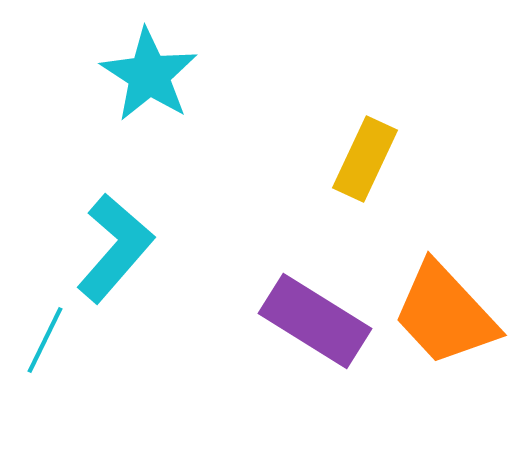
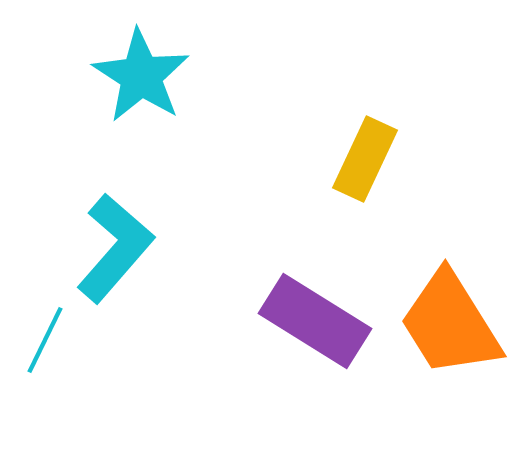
cyan star: moved 8 px left, 1 px down
orange trapezoid: moved 5 px right, 10 px down; rotated 11 degrees clockwise
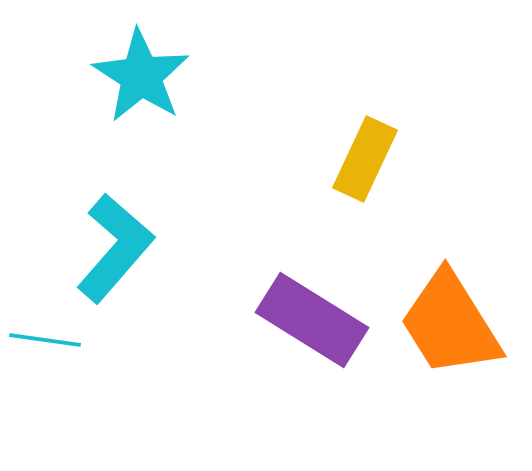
purple rectangle: moved 3 px left, 1 px up
cyan line: rotated 72 degrees clockwise
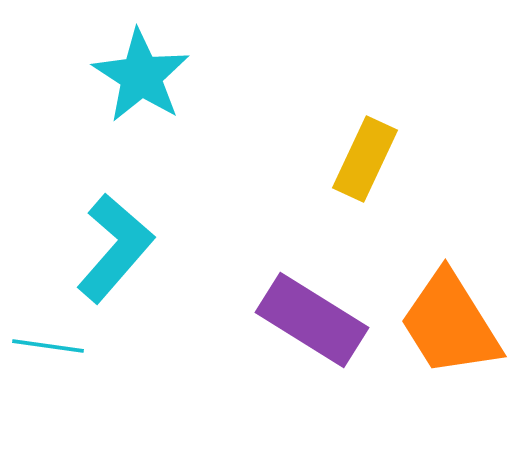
cyan line: moved 3 px right, 6 px down
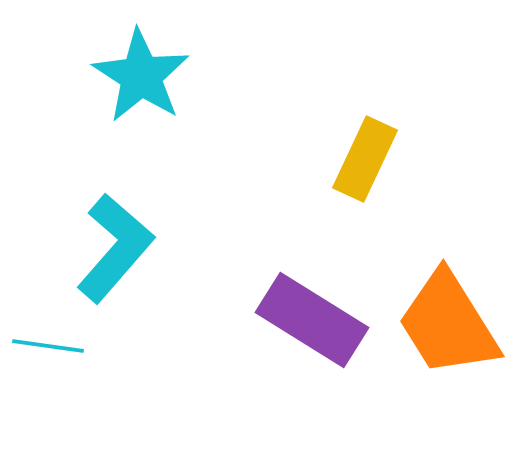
orange trapezoid: moved 2 px left
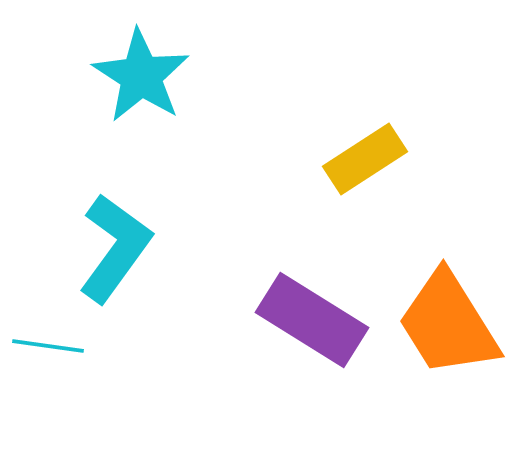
yellow rectangle: rotated 32 degrees clockwise
cyan L-shape: rotated 5 degrees counterclockwise
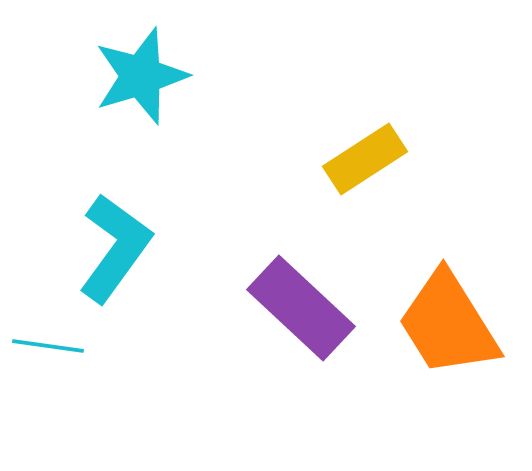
cyan star: rotated 22 degrees clockwise
purple rectangle: moved 11 px left, 12 px up; rotated 11 degrees clockwise
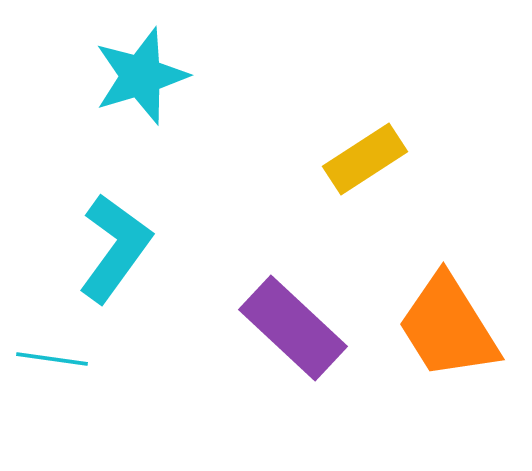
purple rectangle: moved 8 px left, 20 px down
orange trapezoid: moved 3 px down
cyan line: moved 4 px right, 13 px down
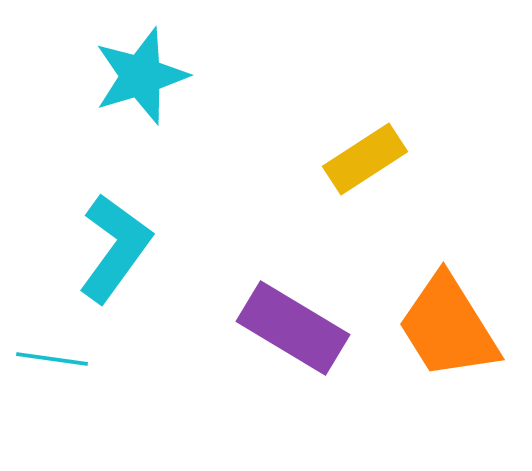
purple rectangle: rotated 12 degrees counterclockwise
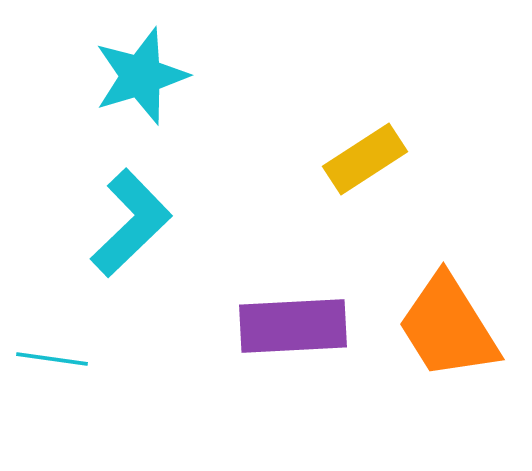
cyan L-shape: moved 16 px right, 25 px up; rotated 10 degrees clockwise
purple rectangle: moved 2 px up; rotated 34 degrees counterclockwise
